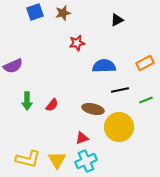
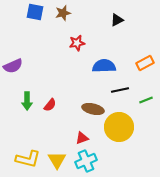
blue square: rotated 30 degrees clockwise
red semicircle: moved 2 px left
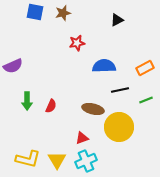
orange rectangle: moved 5 px down
red semicircle: moved 1 px right, 1 px down; rotated 16 degrees counterclockwise
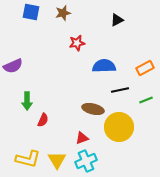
blue square: moved 4 px left
red semicircle: moved 8 px left, 14 px down
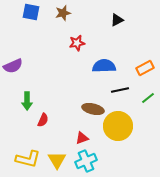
green line: moved 2 px right, 2 px up; rotated 16 degrees counterclockwise
yellow circle: moved 1 px left, 1 px up
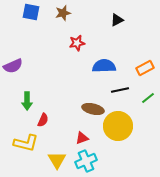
yellow L-shape: moved 2 px left, 16 px up
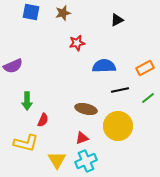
brown ellipse: moved 7 px left
